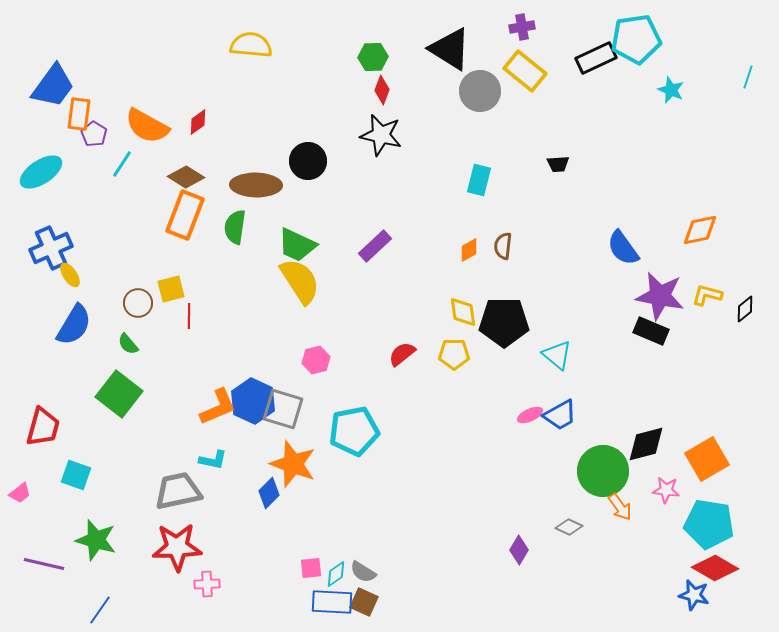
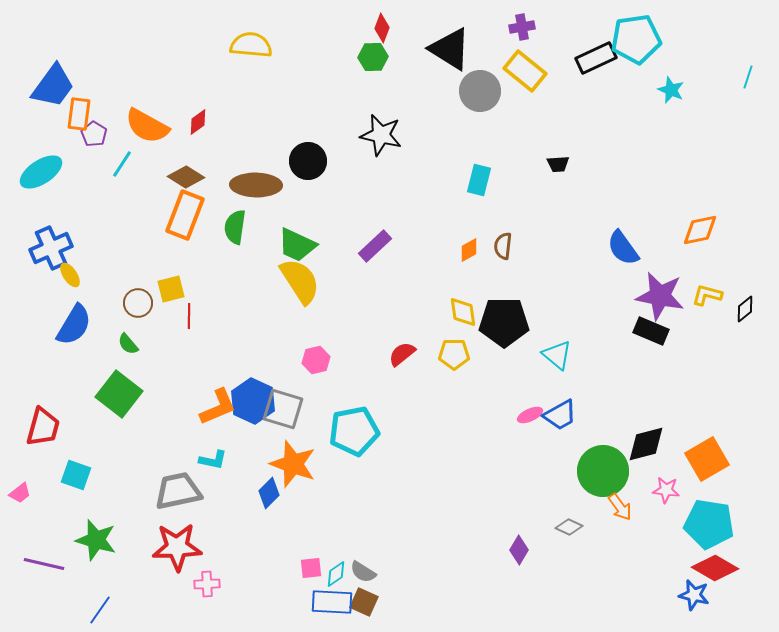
red diamond at (382, 90): moved 62 px up
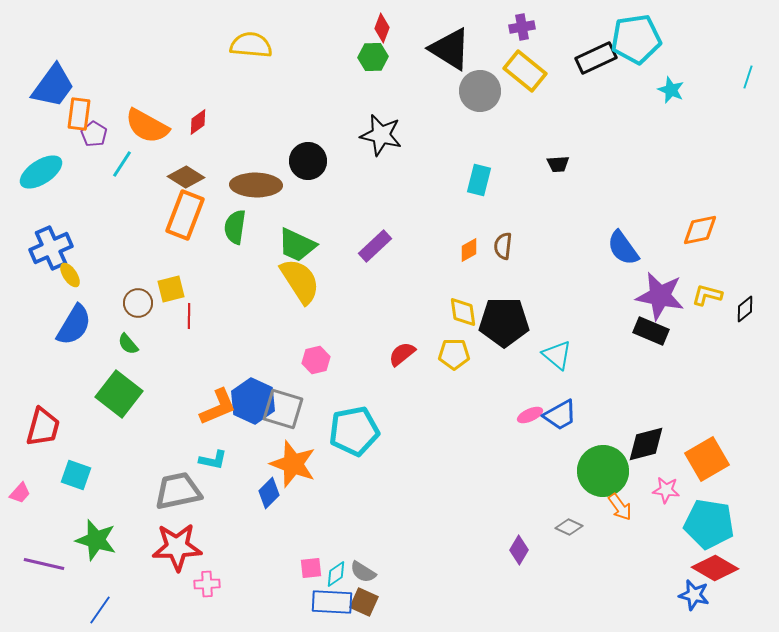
pink trapezoid at (20, 493): rotated 10 degrees counterclockwise
